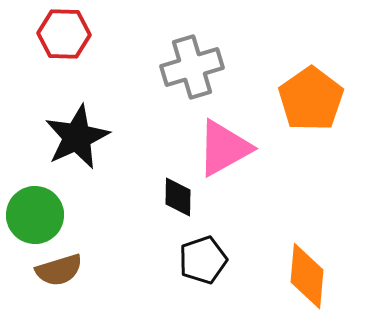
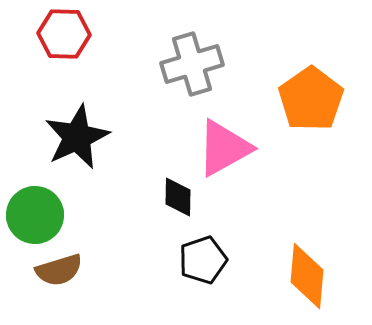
gray cross: moved 3 px up
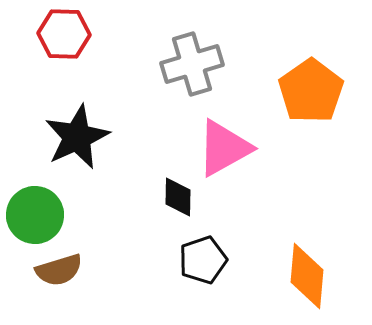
orange pentagon: moved 8 px up
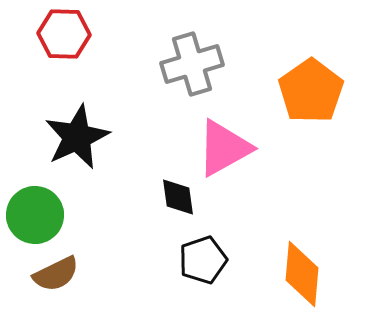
black diamond: rotated 9 degrees counterclockwise
brown semicircle: moved 3 px left, 4 px down; rotated 9 degrees counterclockwise
orange diamond: moved 5 px left, 2 px up
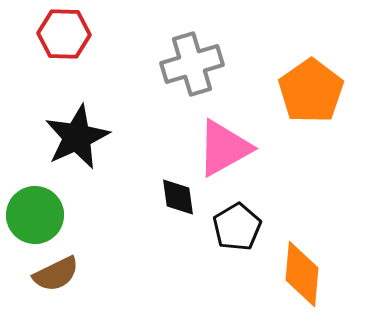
black pentagon: moved 34 px right, 33 px up; rotated 12 degrees counterclockwise
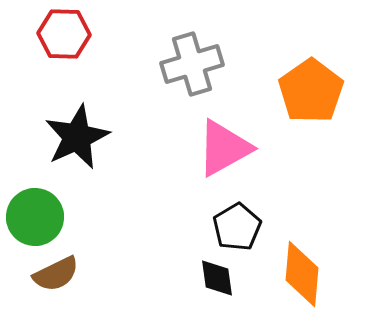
black diamond: moved 39 px right, 81 px down
green circle: moved 2 px down
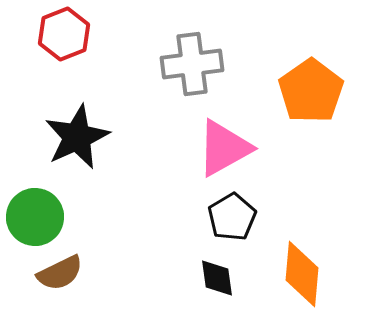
red hexagon: rotated 24 degrees counterclockwise
gray cross: rotated 10 degrees clockwise
black pentagon: moved 5 px left, 10 px up
brown semicircle: moved 4 px right, 1 px up
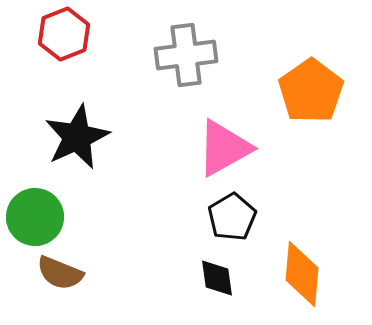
gray cross: moved 6 px left, 9 px up
brown semicircle: rotated 48 degrees clockwise
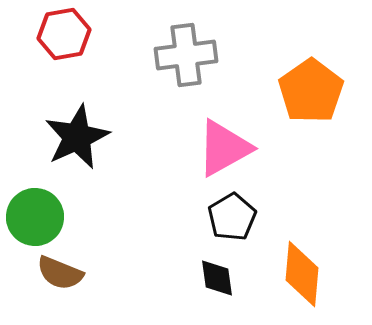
red hexagon: rotated 12 degrees clockwise
